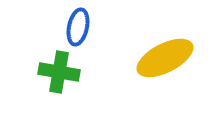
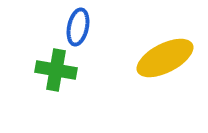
green cross: moved 3 px left, 2 px up
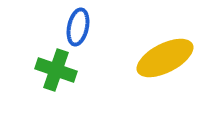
green cross: rotated 9 degrees clockwise
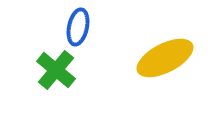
green cross: rotated 21 degrees clockwise
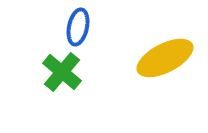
green cross: moved 6 px right, 2 px down
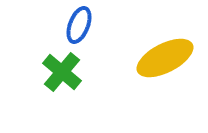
blue ellipse: moved 1 px right, 2 px up; rotated 9 degrees clockwise
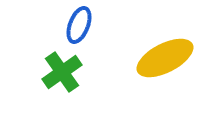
green cross: rotated 15 degrees clockwise
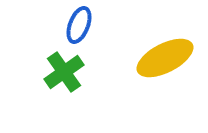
green cross: moved 2 px right
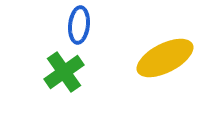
blue ellipse: rotated 15 degrees counterclockwise
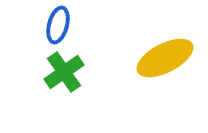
blue ellipse: moved 21 px left; rotated 9 degrees clockwise
